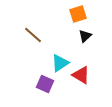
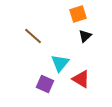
brown line: moved 1 px down
cyan triangle: rotated 18 degrees counterclockwise
red triangle: moved 4 px down
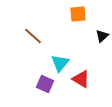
orange square: rotated 12 degrees clockwise
black triangle: moved 17 px right
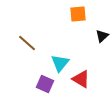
brown line: moved 6 px left, 7 px down
